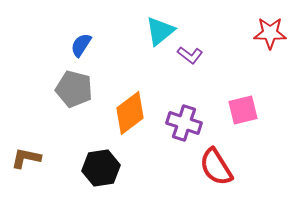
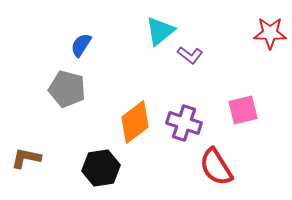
gray pentagon: moved 7 px left
orange diamond: moved 5 px right, 9 px down
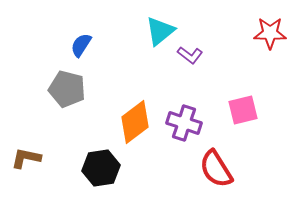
red semicircle: moved 2 px down
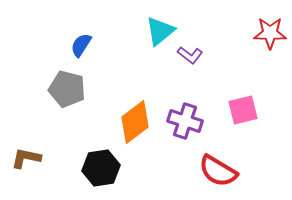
purple cross: moved 1 px right, 2 px up
red semicircle: moved 2 px right, 2 px down; rotated 27 degrees counterclockwise
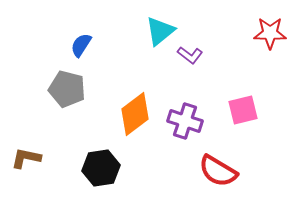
orange diamond: moved 8 px up
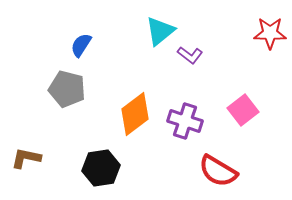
pink square: rotated 24 degrees counterclockwise
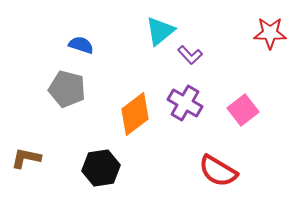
blue semicircle: rotated 75 degrees clockwise
purple L-shape: rotated 10 degrees clockwise
purple cross: moved 18 px up; rotated 12 degrees clockwise
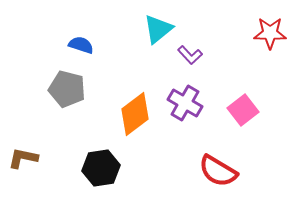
cyan triangle: moved 2 px left, 2 px up
brown L-shape: moved 3 px left
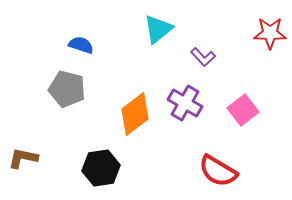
purple L-shape: moved 13 px right, 2 px down
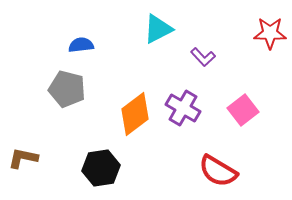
cyan triangle: rotated 12 degrees clockwise
blue semicircle: rotated 25 degrees counterclockwise
purple cross: moved 2 px left, 5 px down
